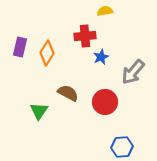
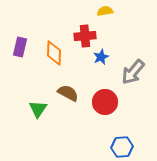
orange diamond: moved 7 px right; rotated 30 degrees counterclockwise
green triangle: moved 1 px left, 2 px up
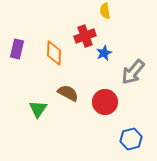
yellow semicircle: rotated 91 degrees counterclockwise
red cross: rotated 15 degrees counterclockwise
purple rectangle: moved 3 px left, 2 px down
blue star: moved 3 px right, 4 px up
blue hexagon: moved 9 px right, 8 px up; rotated 10 degrees counterclockwise
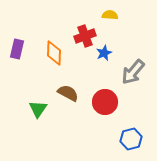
yellow semicircle: moved 5 px right, 4 px down; rotated 105 degrees clockwise
